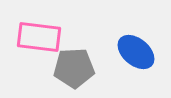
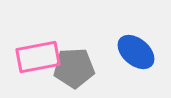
pink rectangle: moved 1 px left, 20 px down; rotated 18 degrees counterclockwise
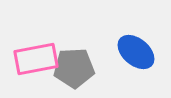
pink rectangle: moved 2 px left, 2 px down
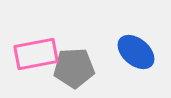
pink rectangle: moved 5 px up
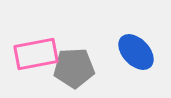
blue ellipse: rotated 6 degrees clockwise
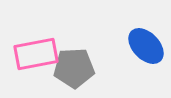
blue ellipse: moved 10 px right, 6 px up
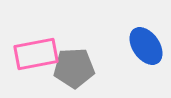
blue ellipse: rotated 9 degrees clockwise
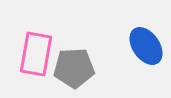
pink rectangle: rotated 69 degrees counterclockwise
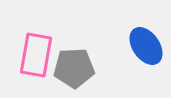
pink rectangle: moved 1 px down
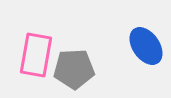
gray pentagon: moved 1 px down
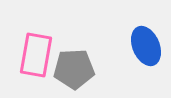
blue ellipse: rotated 12 degrees clockwise
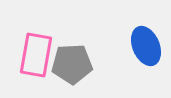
gray pentagon: moved 2 px left, 5 px up
